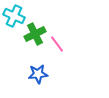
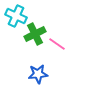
cyan cross: moved 2 px right
pink line: rotated 18 degrees counterclockwise
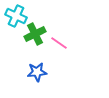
pink line: moved 2 px right, 1 px up
blue star: moved 1 px left, 2 px up
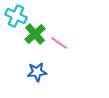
green cross: rotated 15 degrees counterclockwise
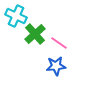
blue star: moved 19 px right, 6 px up
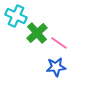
green cross: moved 2 px right, 1 px up
blue star: moved 1 px down
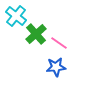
cyan cross: rotated 15 degrees clockwise
green cross: moved 1 px left, 1 px down
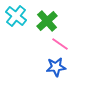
green cross: moved 11 px right, 13 px up
pink line: moved 1 px right, 1 px down
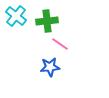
green cross: rotated 35 degrees clockwise
blue star: moved 6 px left
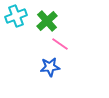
cyan cross: rotated 30 degrees clockwise
green cross: rotated 35 degrees counterclockwise
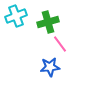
green cross: moved 1 px right, 1 px down; rotated 25 degrees clockwise
pink line: rotated 18 degrees clockwise
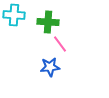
cyan cross: moved 2 px left, 1 px up; rotated 25 degrees clockwise
green cross: rotated 20 degrees clockwise
